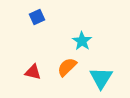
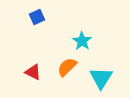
red triangle: rotated 12 degrees clockwise
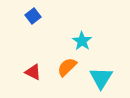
blue square: moved 4 px left, 1 px up; rotated 14 degrees counterclockwise
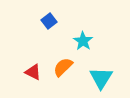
blue square: moved 16 px right, 5 px down
cyan star: moved 1 px right
orange semicircle: moved 4 px left
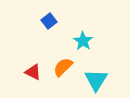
cyan triangle: moved 5 px left, 2 px down
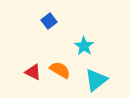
cyan star: moved 1 px right, 5 px down
orange semicircle: moved 3 px left, 3 px down; rotated 75 degrees clockwise
cyan triangle: rotated 20 degrees clockwise
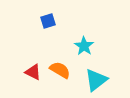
blue square: moved 1 px left; rotated 21 degrees clockwise
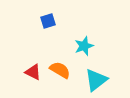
cyan star: rotated 18 degrees clockwise
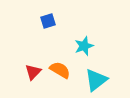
red triangle: rotated 48 degrees clockwise
